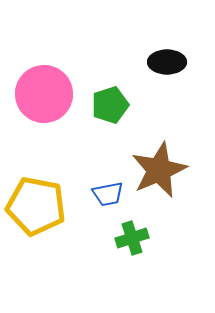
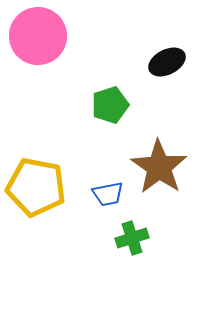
black ellipse: rotated 27 degrees counterclockwise
pink circle: moved 6 px left, 58 px up
brown star: moved 3 px up; rotated 14 degrees counterclockwise
yellow pentagon: moved 19 px up
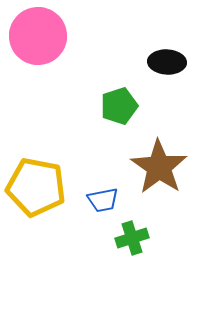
black ellipse: rotated 30 degrees clockwise
green pentagon: moved 9 px right, 1 px down
blue trapezoid: moved 5 px left, 6 px down
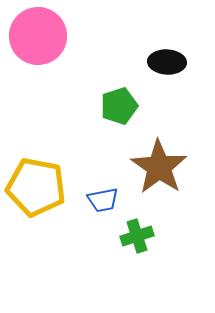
green cross: moved 5 px right, 2 px up
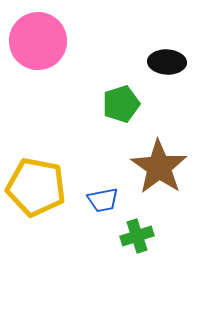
pink circle: moved 5 px down
green pentagon: moved 2 px right, 2 px up
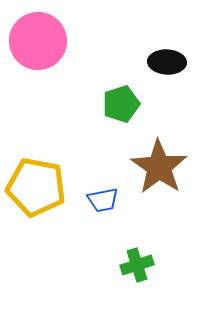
green cross: moved 29 px down
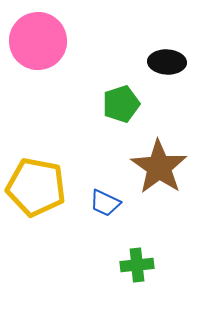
blue trapezoid: moved 2 px right, 3 px down; rotated 36 degrees clockwise
green cross: rotated 12 degrees clockwise
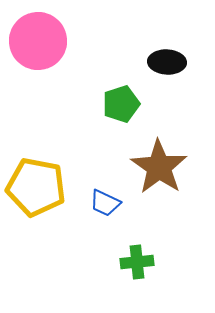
green cross: moved 3 px up
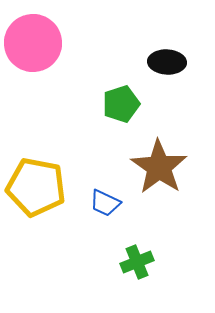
pink circle: moved 5 px left, 2 px down
green cross: rotated 16 degrees counterclockwise
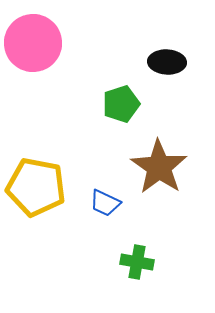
green cross: rotated 32 degrees clockwise
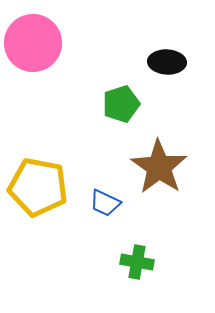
yellow pentagon: moved 2 px right
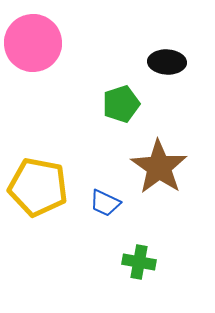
green cross: moved 2 px right
